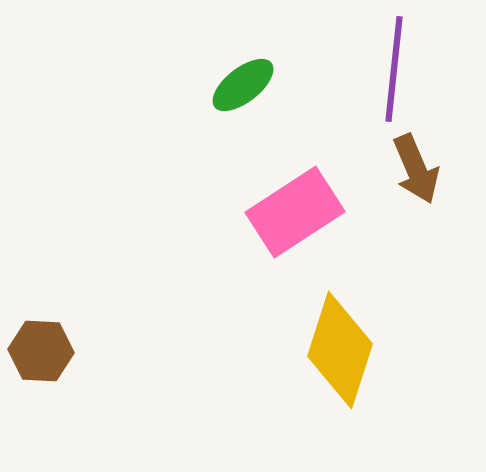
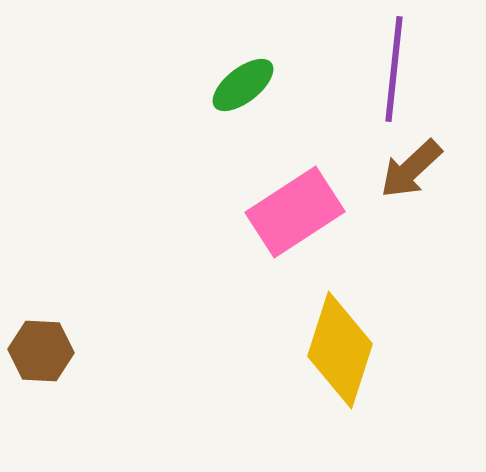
brown arrow: moved 5 px left; rotated 70 degrees clockwise
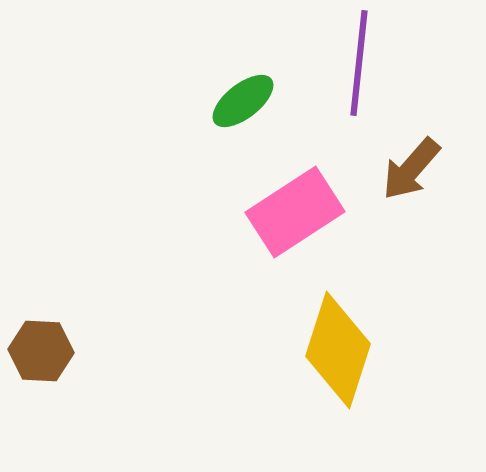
purple line: moved 35 px left, 6 px up
green ellipse: moved 16 px down
brown arrow: rotated 6 degrees counterclockwise
yellow diamond: moved 2 px left
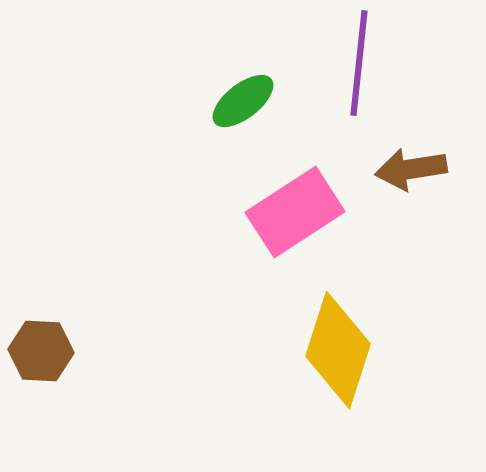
brown arrow: rotated 40 degrees clockwise
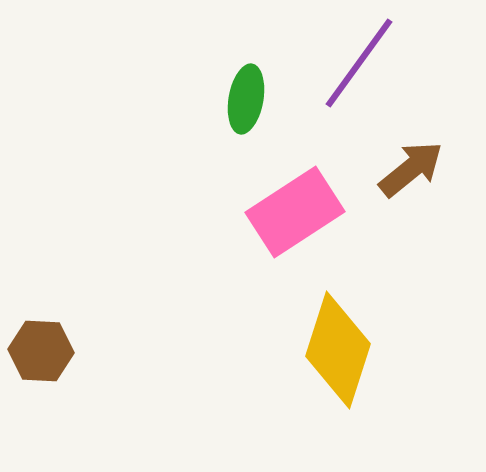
purple line: rotated 30 degrees clockwise
green ellipse: moved 3 px right, 2 px up; rotated 42 degrees counterclockwise
brown arrow: rotated 150 degrees clockwise
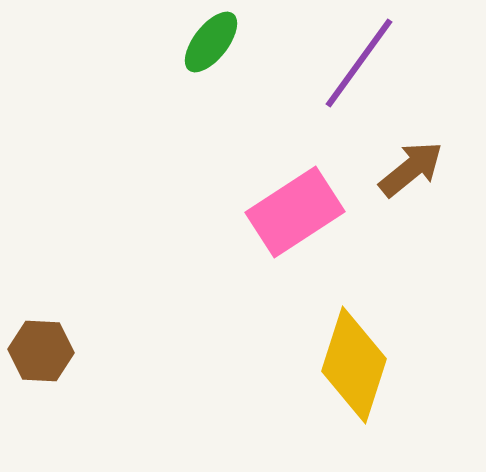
green ellipse: moved 35 px left, 57 px up; rotated 28 degrees clockwise
yellow diamond: moved 16 px right, 15 px down
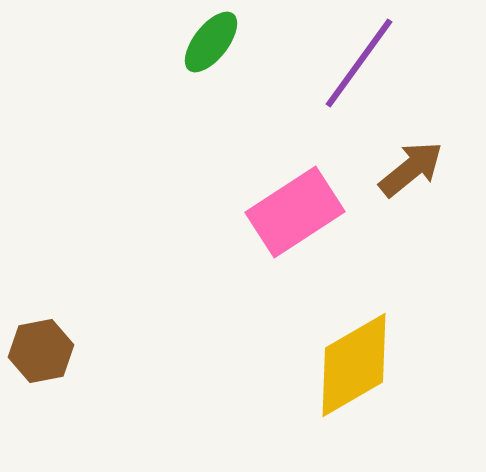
brown hexagon: rotated 14 degrees counterclockwise
yellow diamond: rotated 42 degrees clockwise
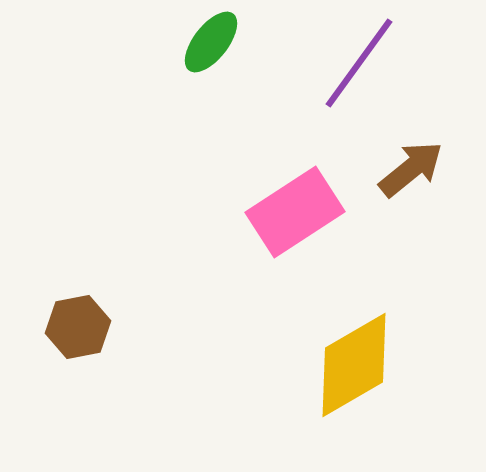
brown hexagon: moved 37 px right, 24 px up
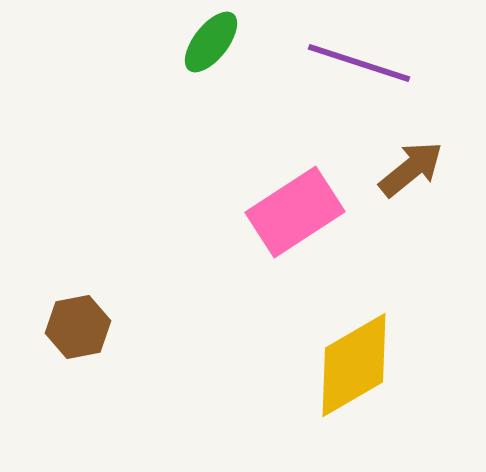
purple line: rotated 72 degrees clockwise
